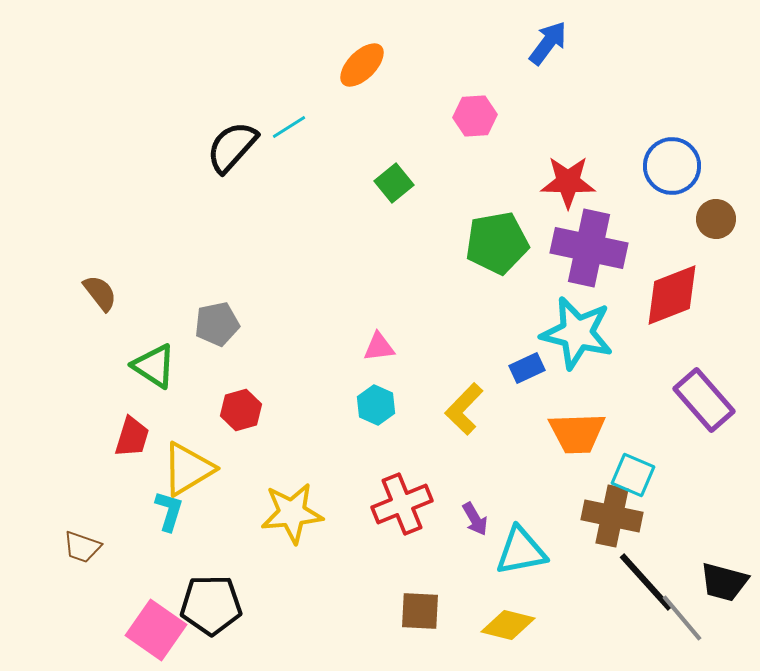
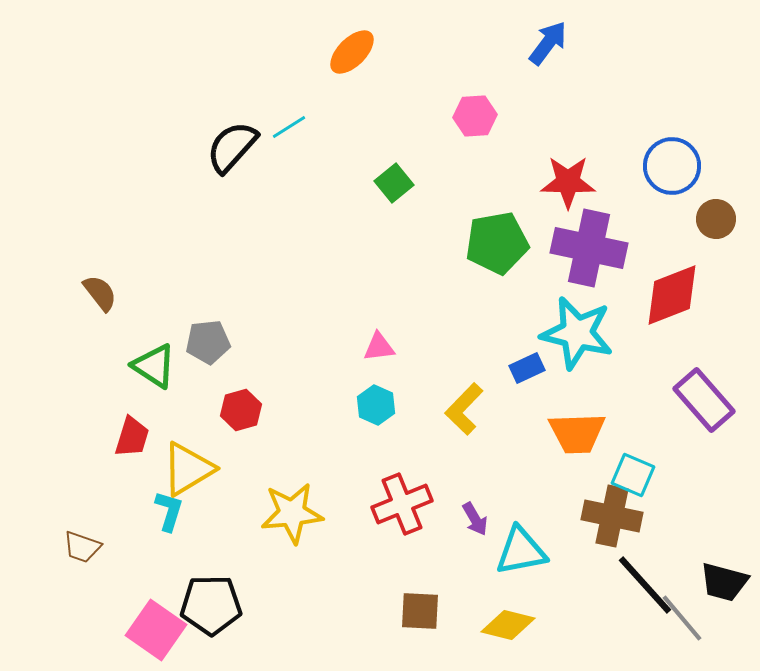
orange ellipse: moved 10 px left, 13 px up
gray pentagon: moved 9 px left, 18 px down; rotated 6 degrees clockwise
black line: moved 1 px left, 3 px down
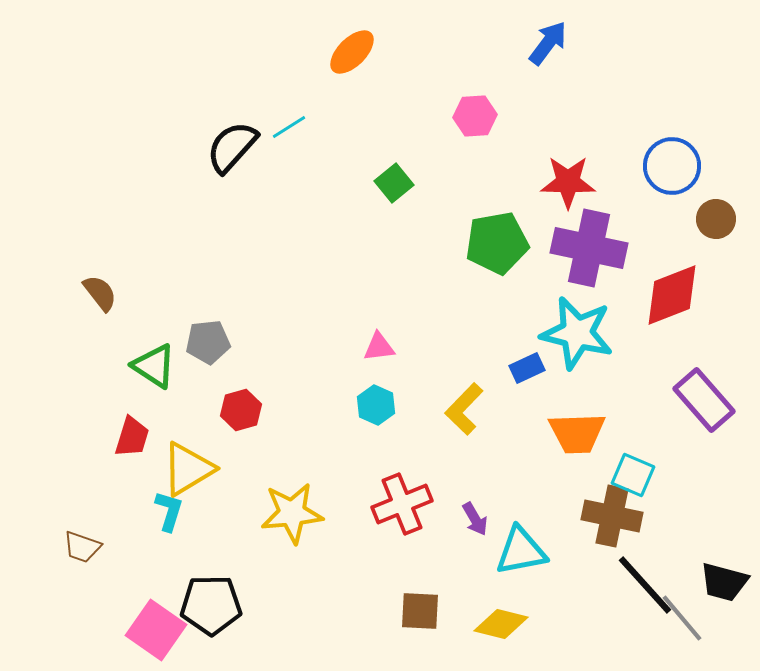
yellow diamond: moved 7 px left, 1 px up
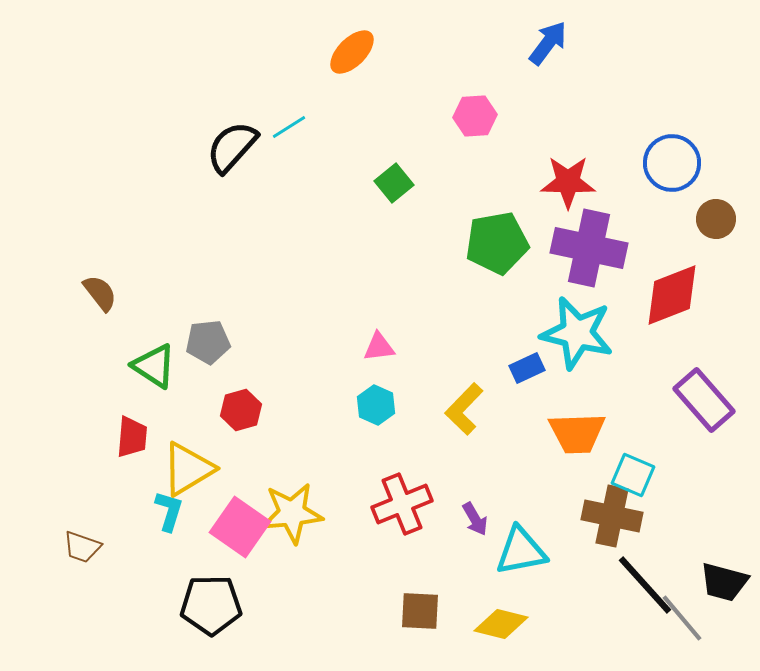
blue circle: moved 3 px up
red trapezoid: rotated 12 degrees counterclockwise
pink square: moved 84 px right, 103 px up
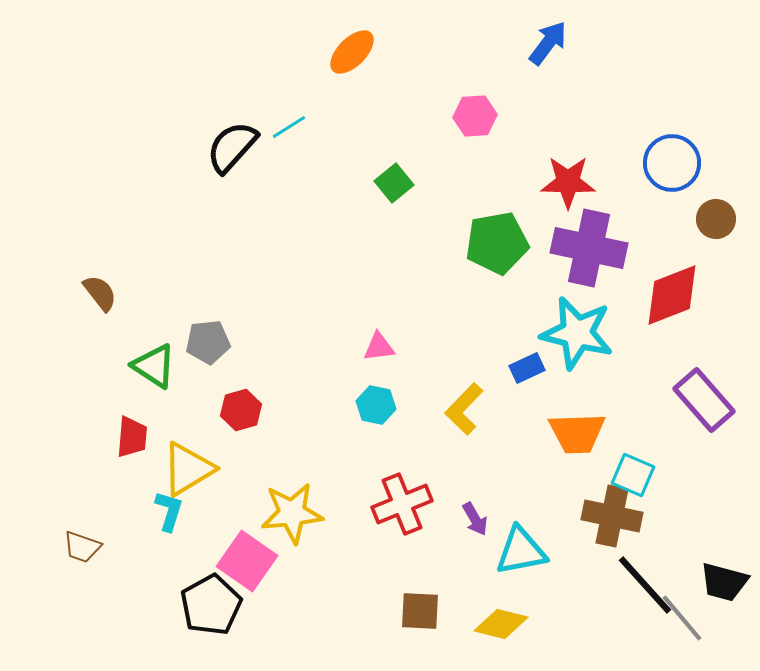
cyan hexagon: rotated 12 degrees counterclockwise
pink square: moved 7 px right, 34 px down
black pentagon: rotated 28 degrees counterclockwise
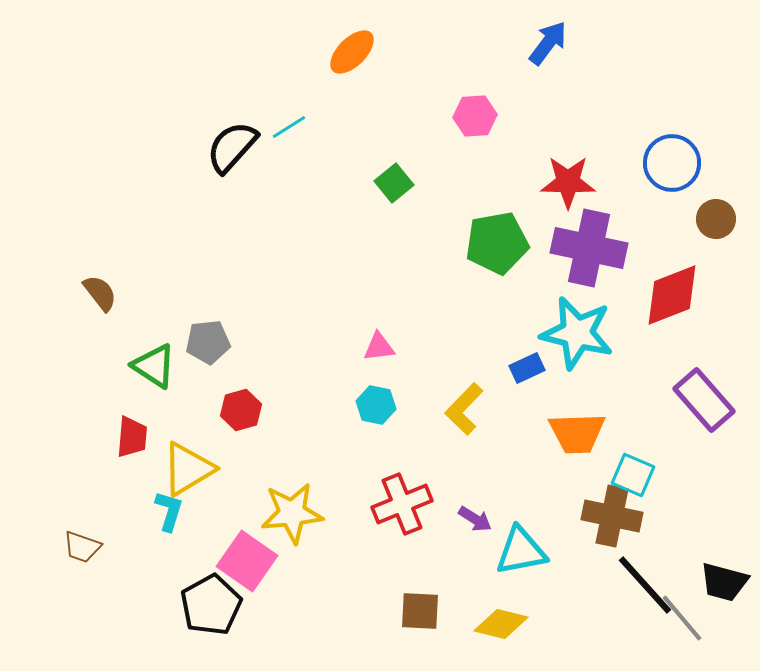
purple arrow: rotated 28 degrees counterclockwise
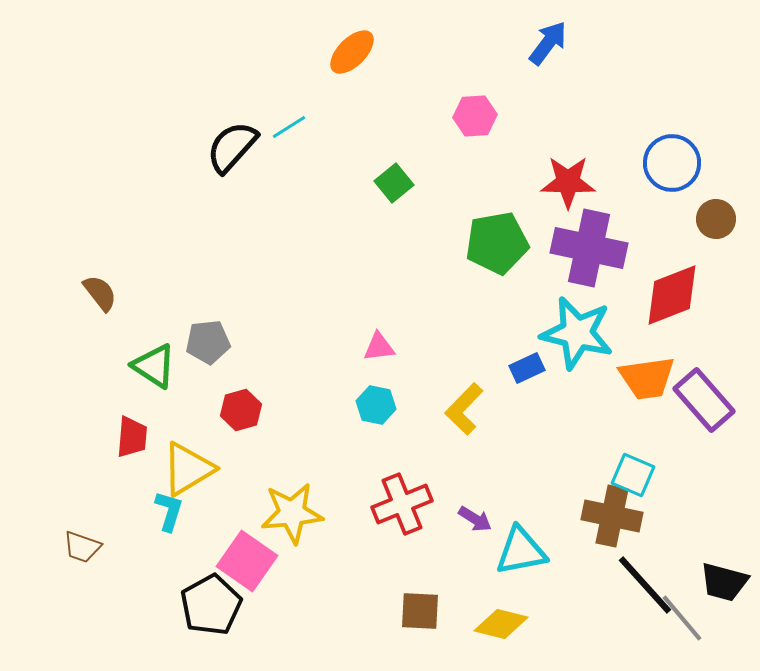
orange trapezoid: moved 70 px right, 55 px up; rotated 6 degrees counterclockwise
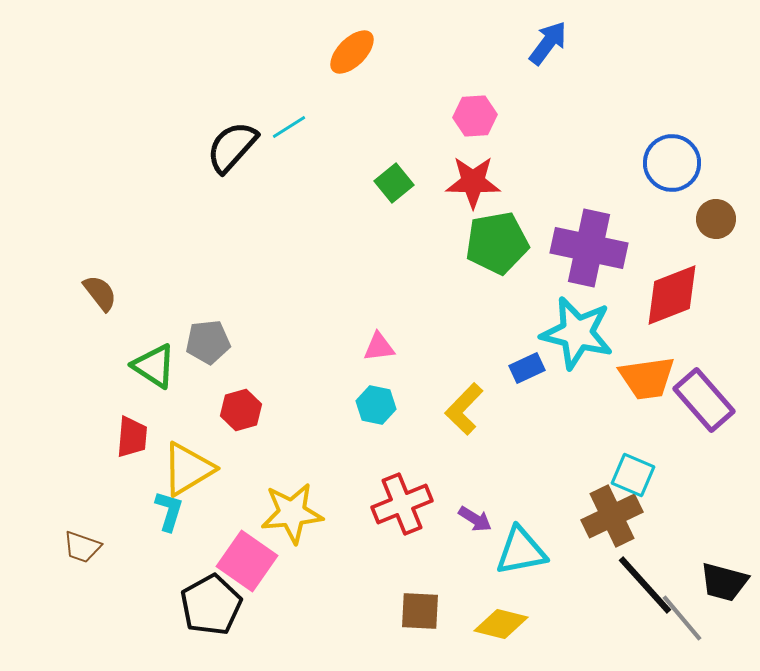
red star: moved 95 px left
brown cross: rotated 38 degrees counterclockwise
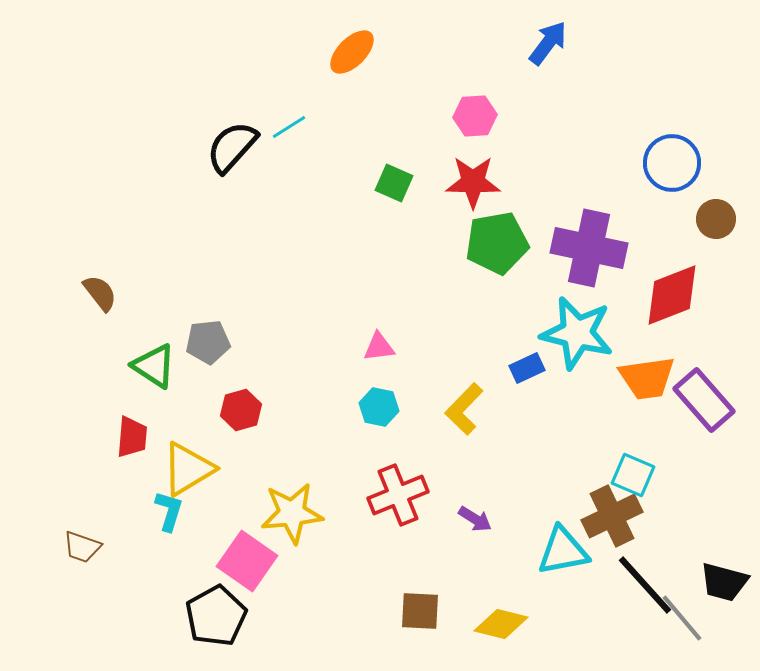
green square: rotated 27 degrees counterclockwise
cyan hexagon: moved 3 px right, 2 px down
red cross: moved 4 px left, 9 px up
cyan triangle: moved 42 px right
black pentagon: moved 5 px right, 11 px down
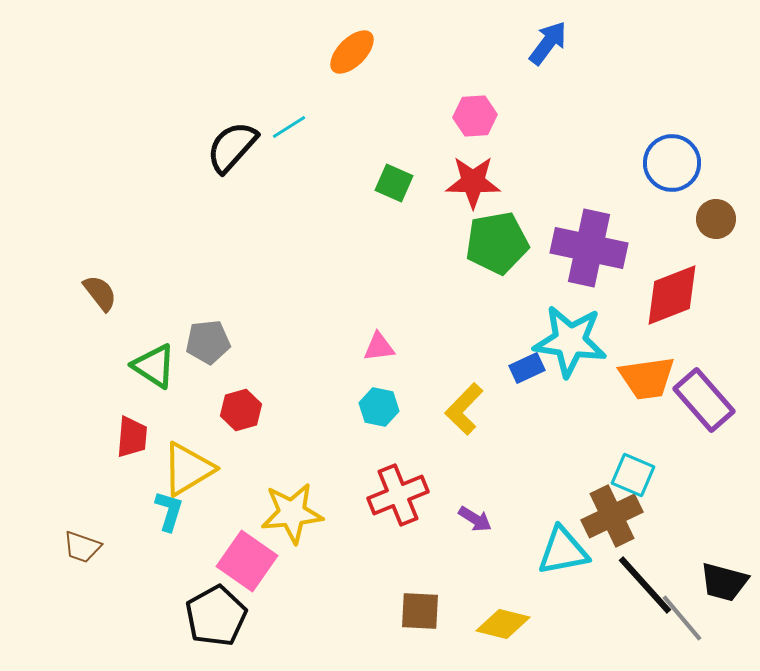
cyan star: moved 7 px left, 8 px down; rotated 6 degrees counterclockwise
yellow diamond: moved 2 px right
